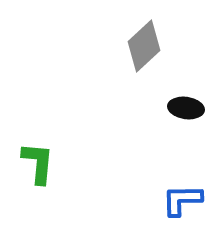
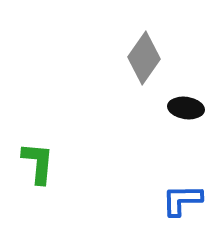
gray diamond: moved 12 px down; rotated 12 degrees counterclockwise
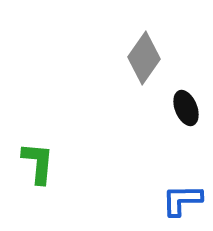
black ellipse: rotated 60 degrees clockwise
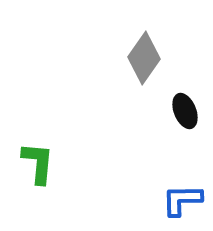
black ellipse: moved 1 px left, 3 px down
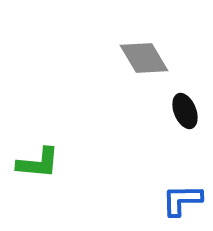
gray diamond: rotated 66 degrees counterclockwise
green L-shape: rotated 90 degrees clockwise
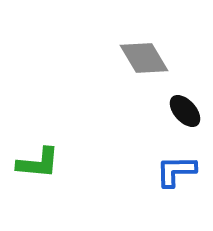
black ellipse: rotated 20 degrees counterclockwise
blue L-shape: moved 6 px left, 29 px up
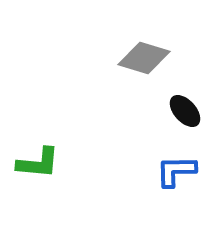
gray diamond: rotated 42 degrees counterclockwise
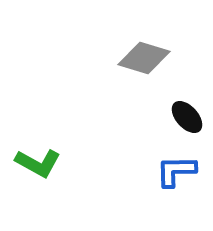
black ellipse: moved 2 px right, 6 px down
green L-shape: rotated 24 degrees clockwise
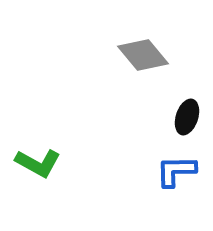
gray diamond: moved 1 px left, 3 px up; rotated 33 degrees clockwise
black ellipse: rotated 60 degrees clockwise
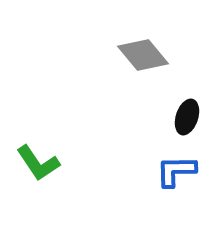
green L-shape: rotated 27 degrees clockwise
